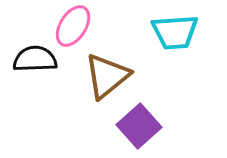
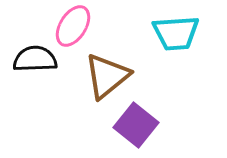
cyan trapezoid: moved 1 px right, 1 px down
purple square: moved 3 px left, 1 px up; rotated 9 degrees counterclockwise
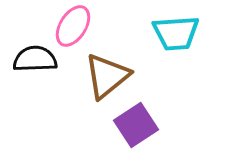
purple square: rotated 18 degrees clockwise
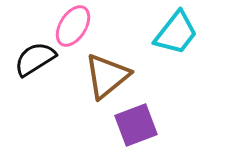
cyan trapezoid: rotated 48 degrees counterclockwise
black semicircle: rotated 30 degrees counterclockwise
purple square: rotated 12 degrees clockwise
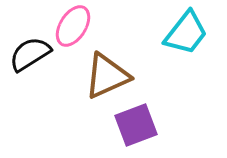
cyan trapezoid: moved 10 px right
black semicircle: moved 5 px left, 5 px up
brown triangle: rotated 15 degrees clockwise
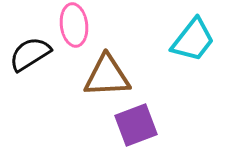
pink ellipse: moved 1 px right, 1 px up; rotated 39 degrees counterclockwise
cyan trapezoid: moved 7 px right, 7 px down
brown triangle: rotated 21 degrees clockwise
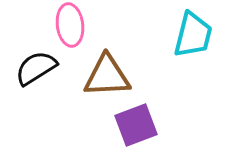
pink ellipse: moved 4 px left
cyan trapezoid: moved 5 px up; rotated 24 degrees counterclockwise
black semicircle: moved 6 px right, 14 px down
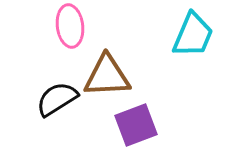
pink ellipse: moved 1 px down
cyan trapezoid: rotated 9 degrees clockwise
black semicircle: moved 21 px right, 31 px down
